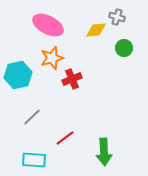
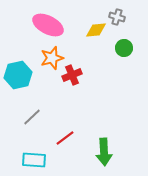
red cross: moved 4 px up
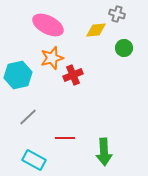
gray cross: moved 3 px up
red cross: moved 1 px right
gray line: moved 4 px left
red line: rotated 36 degrees clockwise
cyan rectangle: rotated 25 degrees clockwise
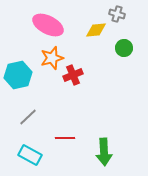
cyan rectangle: moved 4 px left, 5 px up
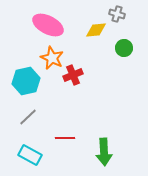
orange star: rotated 30 degrees counterclockwise
cyan hexagon: moved 8 px right, 6 px down
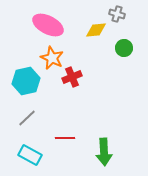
red cross: moved 1 px left, 2 px down
gray line: moved 1 px left, 1 px down
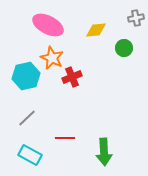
gray cross: moved 19 px right, 4 px down; rotated 28 degrees counterclockwise
cyan hexagon: moved 5 px up
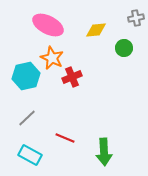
red line: rotated 24 degrees clockwise
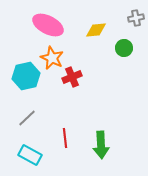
red line: rotated 60 degrees clockwise
green arrow: moved 3 px left, 7 px up
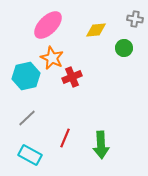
gray cross: moved 1 px left, 1 px down; rotated 21 degrees clockwise
pink ellipse: rotated 72 degrees counterclockwise
red line: rotated 30 degrees clockwise
